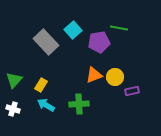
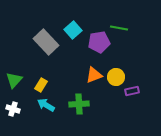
yellow circle: moved 1 px right
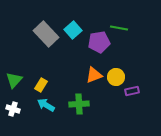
gray rectangle: moved 8 px up
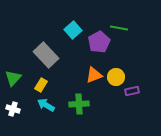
gray rectangle: moved 21 px down
purple pentagon: rotated 20 degrees counterclockwise
green triangle: moved 1 px left, 2 px up
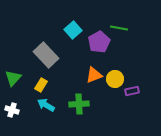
yellow circle: moved 1 px left, 2 px down
white cross: moved 1 px left, 1 px down
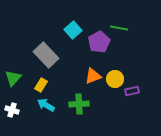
orange triangle: moved 1 px left, 1 px down
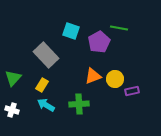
cyan square: moved 2 px left, 1 px down; rotated 30 degrees counterclockwise
yellow rectangle: moved 1 px right
